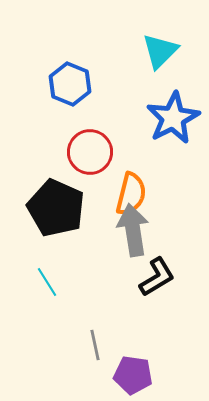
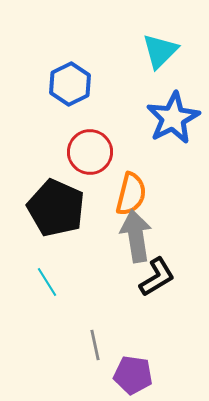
blue hexagon: rotated 12 degrees clockwise
gray arrow: moved 3 px right, 6 px down
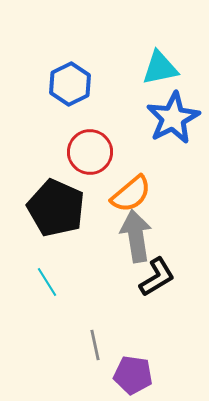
cyan triangle: moved 17 px down; rotated 33 degrees clockwise
orange semicircle: rotated 36 degrees clockwise
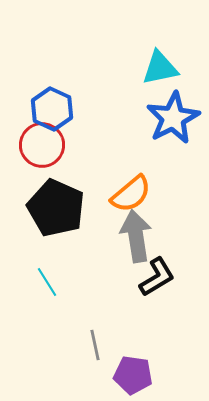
blue hexagon: moved 18 px left, 25 px down; rotated 9 degrees counterclockwise
red circle: moved 48 px left, 7 px up
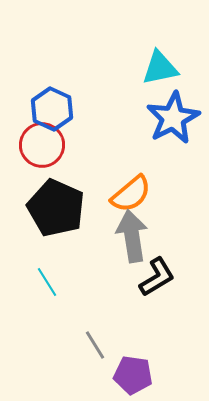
gray arrow: moved 4 px left
gray line: rotated 20 degrees counterclockwise
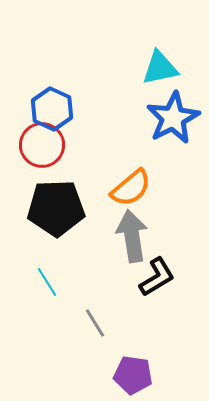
orange semicircle: moved 6 px up
black pentagon: rotated 26 degrees counterclockwise
gray line: moved 22 px up
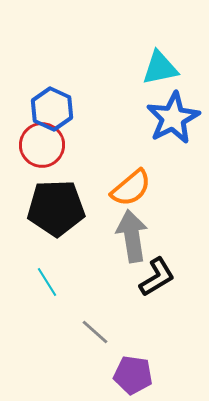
gray line: moved 9 px down; rotated 16 degrees counterclockwise
